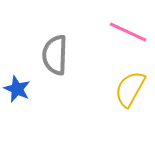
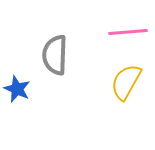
pink line: rotated 30 degrees counterclockwise
yellow semicircle: moved 4 px left, 7 px up
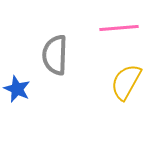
pink line: moved 9 px left, 4 px up
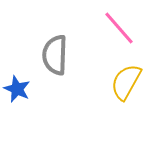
pink line: rotated 54 degrees clockwise
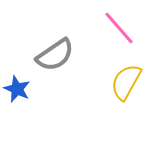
gray semicircle: rotated 126 degrees counterclockwise
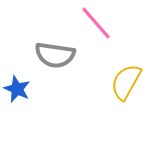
pink line: moved 23 px left, 5 px up
gray semicircle: rotated 42 degrees clockwise
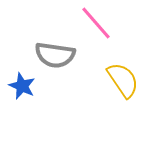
yellow semicircle: moved 3 px left, 2 px up; rotated 117 degrees clockwise
blue star: moved 5 px right, 3 px up
